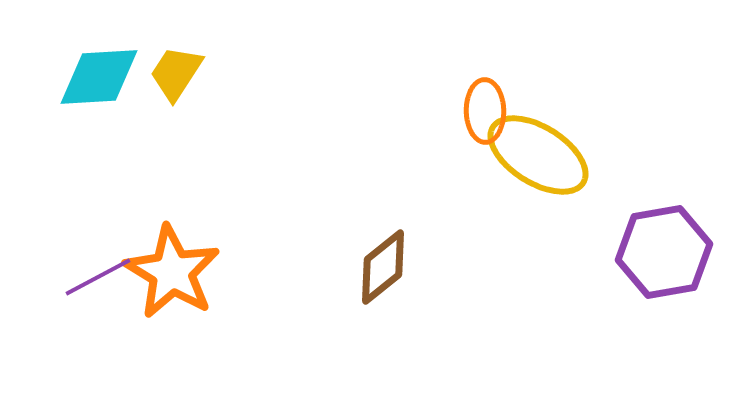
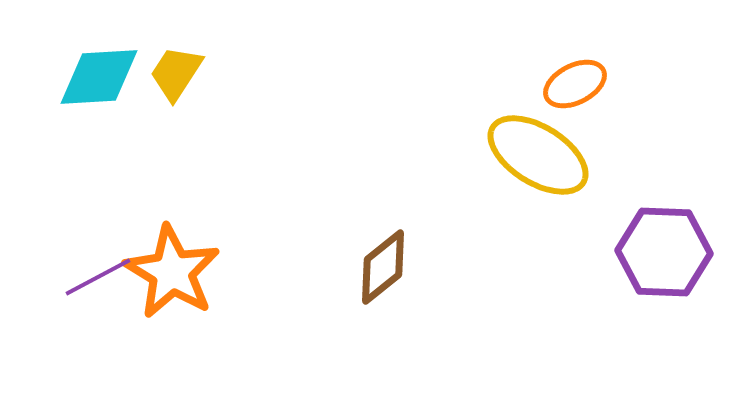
orange ellipse: moved 90 px right, 27 px up; rotated 64 degrees clockwise
purple hexagon: rotated 12 degrees clockwise
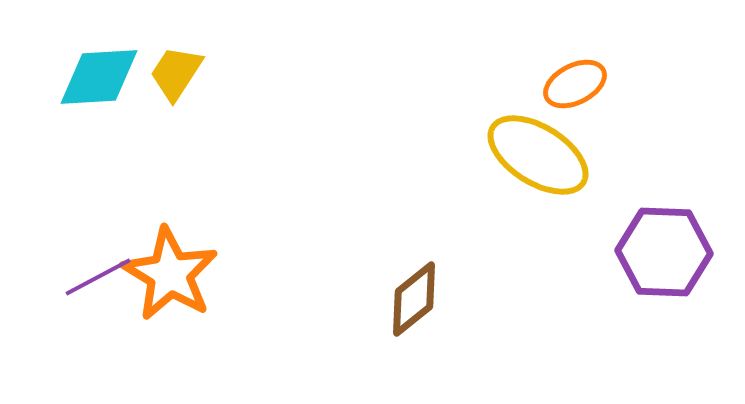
brown diamond: moved 31 px right, 32 px down
orange star: moved 2 px left, 2 px down
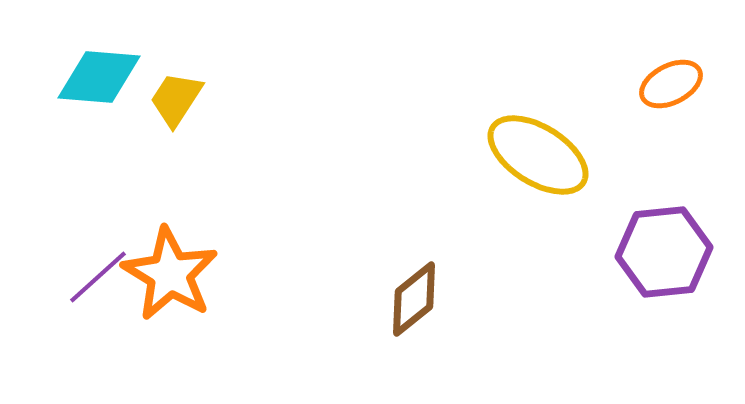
yellow trapezoid: moved 26 px down
cyan diamond: rotated 8 degrees clockwise
orange ellipse: moved 96 px right
purple hexagon: rotated 8 degrees counterclockwise
purple line: rotated 14 degrees counterclockwise
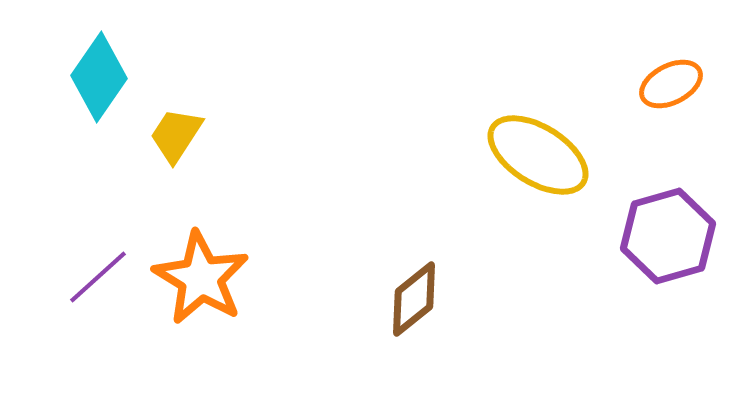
cyan diamond: rotated 60 degrees counterclockwise
yellow trapezoid: moved 36 px down
purple hexagon: moved 4 px right, 16 px up; rotated 10 degrees counterclockwise
orange star: moved 31 px right, 4 px down
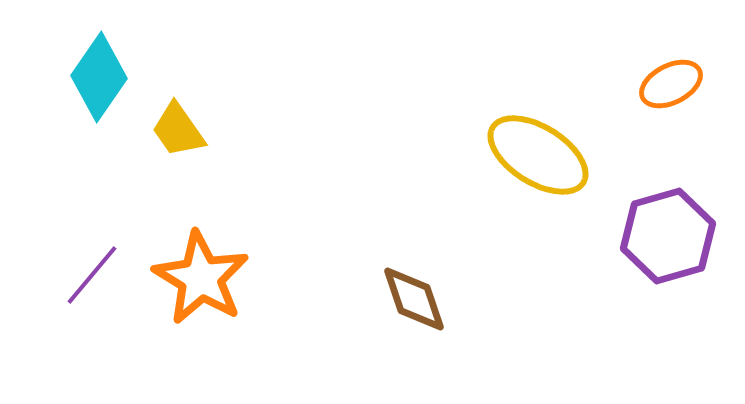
yellow trapezoid: moved 2 px right, 5 px up; rotated 68 degrees counterclockwise
purple line: moved 6 px left, 2 px up; rotated 8 degrees counterclockwise
brown diamond: rotated 70 degrees counterclockwise
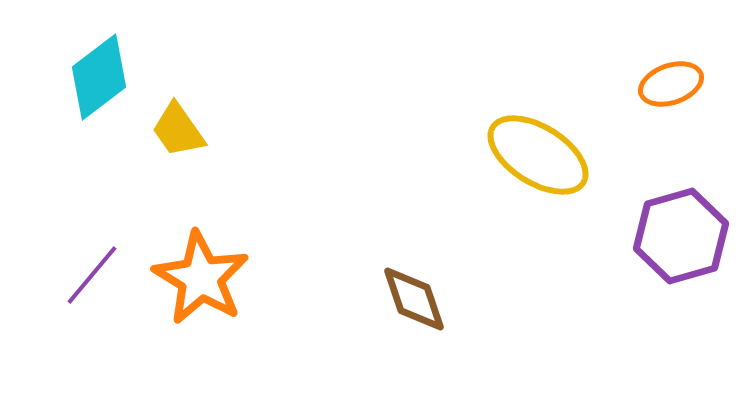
cyan diamond: rotated 18 degrees clockwise
orange ellipse: rotated 8 degrees clockwise
purple hexagon: moved 13 px right
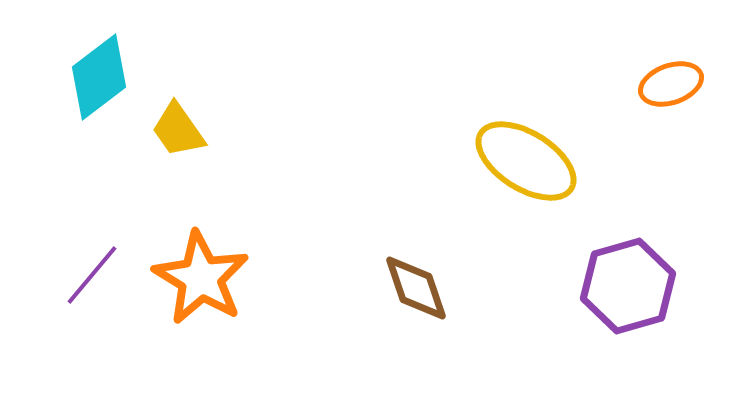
yellow ellipse: moved 12 px left, 6 px down
purple hexagon: moved 53 px left, 50 px down
brown diamond: moved 2 px right, 11 px up
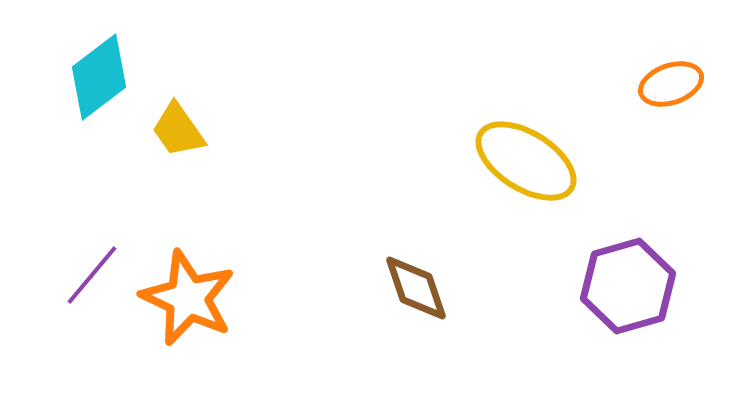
orange star: moved 13 px left, 20 px down; rotated 6 degrees counterclockwise
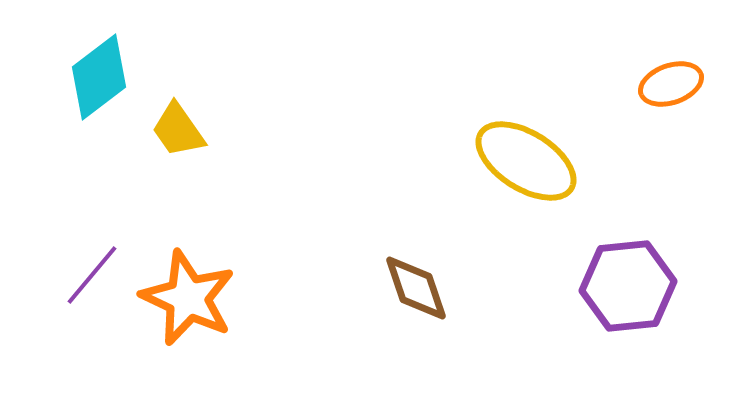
purple hexagon: rotated 10 degrees clockwise
